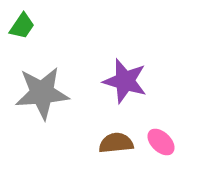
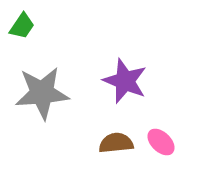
purple star: rotated 6 degrees clockwise
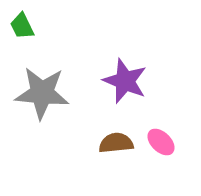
green trapezoid: rotated 120 degrees clockwise
gray star: rotated 10 degrees clockwise
